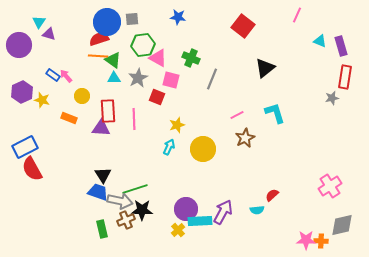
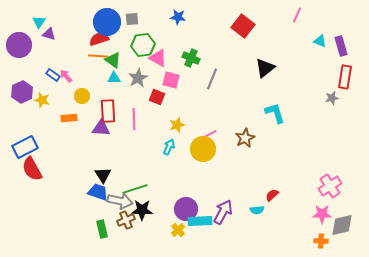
pink line at (237, 115): moved 27 px left, 19 px down
orange rectangle at (69, 118): rotated 28 degrees counterclockwise
pink star at (306, 240): moved 16 px right, 26 px up
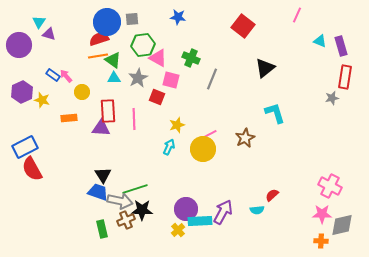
orange line at (98, 56): rotated 12 degrees counterclockwise
yellow circle at (82, 96): moved 4 px up
pink cross at (330, 186): rotated 30 degrees counterclockwise
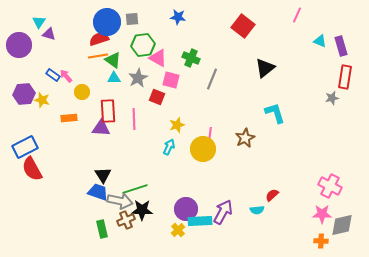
purple hexagon at (22, 92): moved 2 px right, 2 px down; rotated 20 degrees clockwise
pink line at (210, 134): rotated 56 degrees counterclockwise
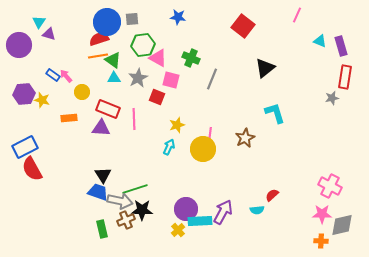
red rectangle at (108, 111): moved 2 px up; rotated 65 degrees counterclockwise
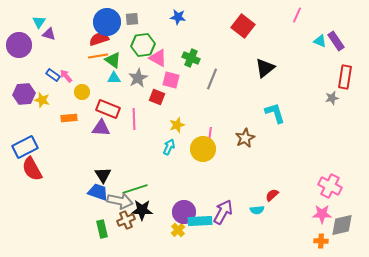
purple rectangle at (341, 46): moved 5 px left, 5 px up; rotated 18 degrees counterclockwise
purple circle at (186, 209): moved 2 px left, 3 px down
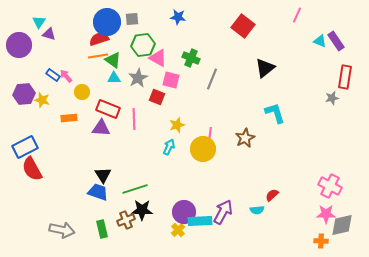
gray arrow at (120, 201): moved 58 px left, 29 px down
pink star at (322, 214): moved 4 px right
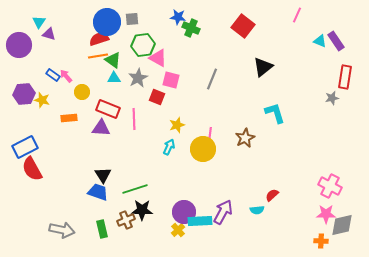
green cross at (191, 58): moved 30 px up
black triangle at (265, 68): moved 2 px left, 1 px up
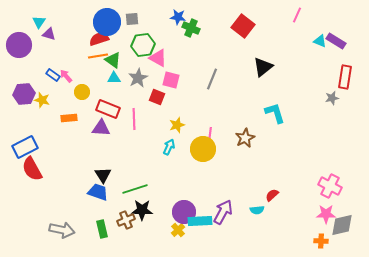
purple rectangle at (336, 41): rotated 24 degrees counterclockwise
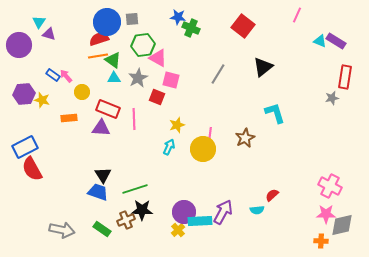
gray line at (212, 79): moved 6 px right, 5 px up; rotated 10 degrees clockwise
green rectangle at (102, 229): rotated 42 degrees counterclockwise
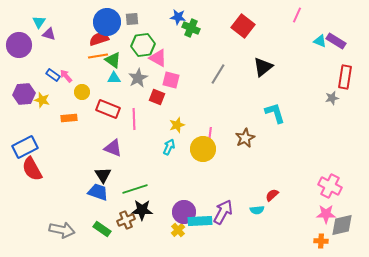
purple triangle at (101, 128): moved 12 px right, 20 px down; rotated 18 degrees clockwise
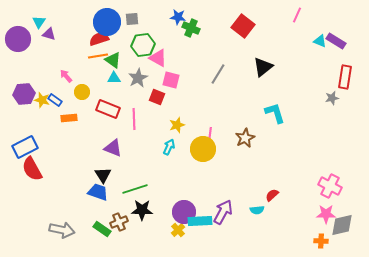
purple circle at (19, 45): moved 1 px left, 6 px up
blue rectangle at (53, 75): moved 2 px right, 25 px down
brown cross at (126, 220): moved 7 px left, 2 px down
